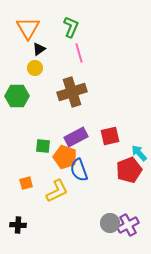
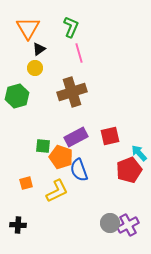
green hexagon: rotated 15 degrees counterclockwise
orange pentagon: moved 4 px left
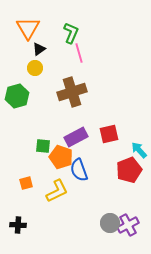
green L-shape: moved 6 px down
red square: moved 1 px left, 2 px up
cyan arrow: moved 3 px up
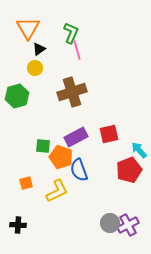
pink line: moved 2 px left, 3 px up
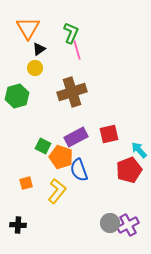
green square: rotated 21 degrees clockwise
yellow L-shape: rotated 25 degrees counterclockwise
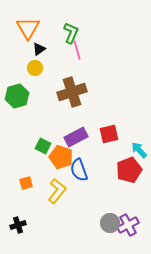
black cross: rotated 21 degrees counterclockwise
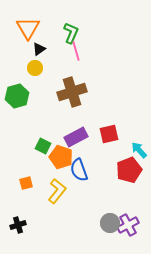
pink line: moved 1 px left, 1 px down
